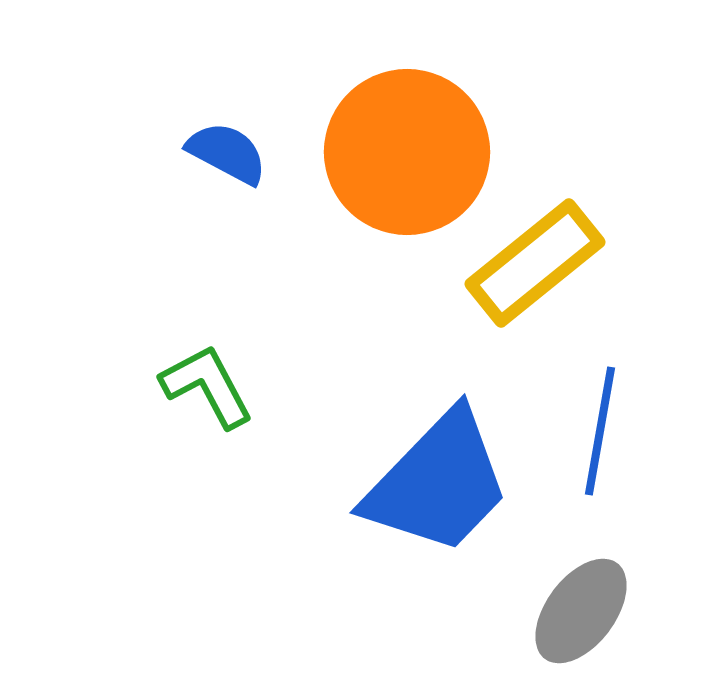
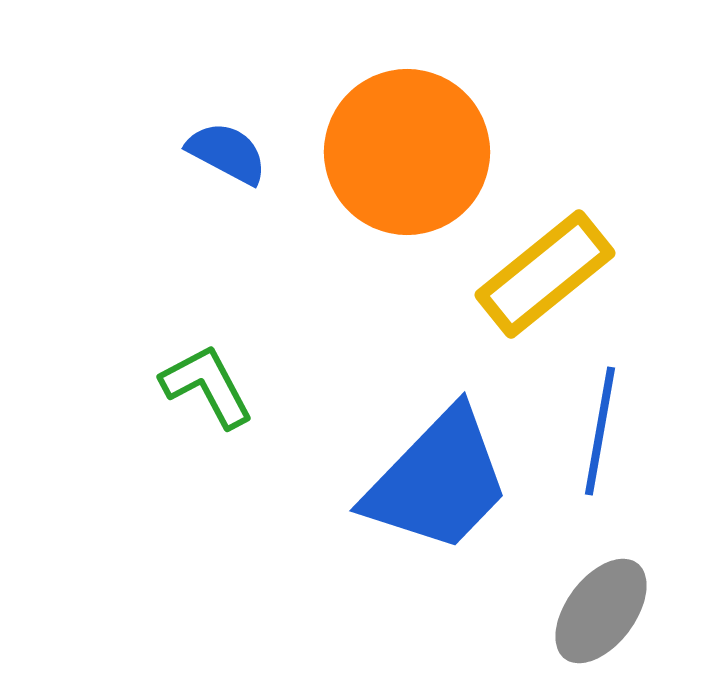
yellow rectangle: moved 10 px right, 11 px down
blue trapezoid: moved 2 px up
gray ellipse: moved 20 px right
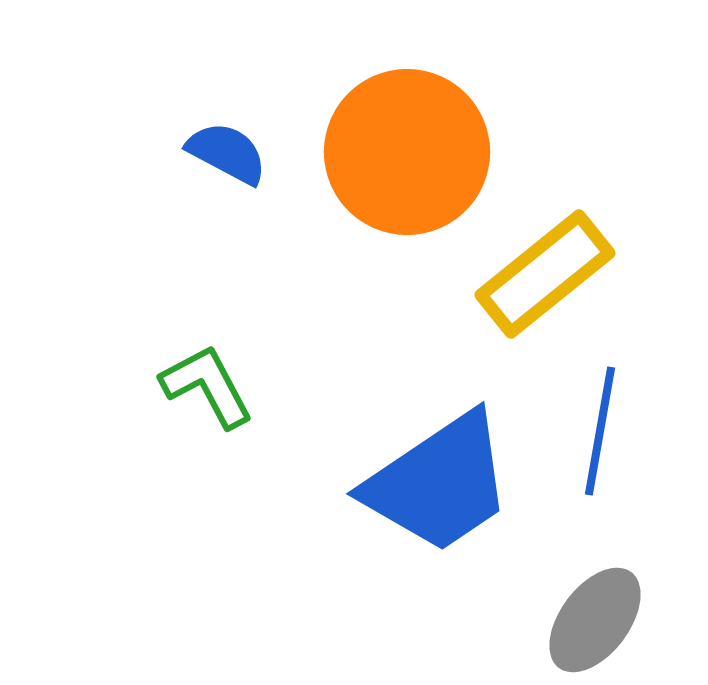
blue trapezoid: moved 1 px right, 2 px down; rotated 12 degrees clockwise
gray ellipse: moved 6 px left, 9 px down
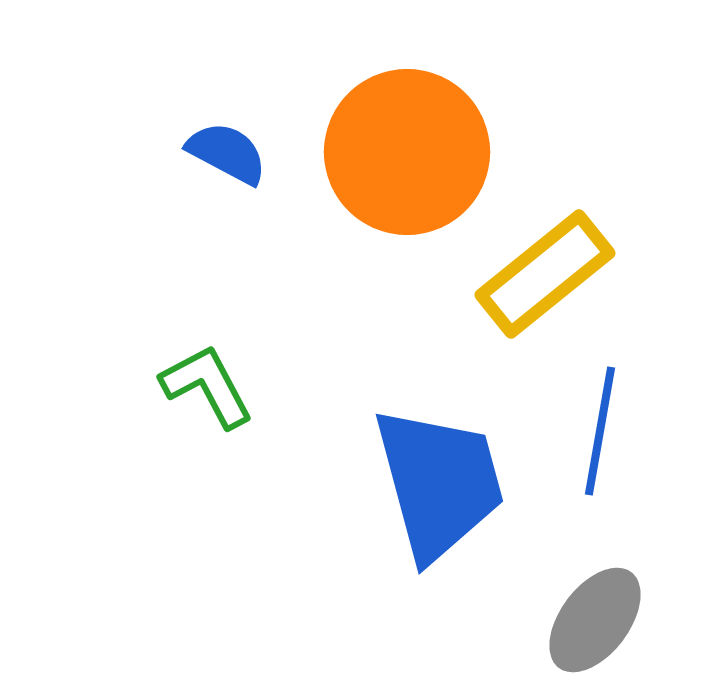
blue trapezoid: rotated 71 degrees counterclockwise
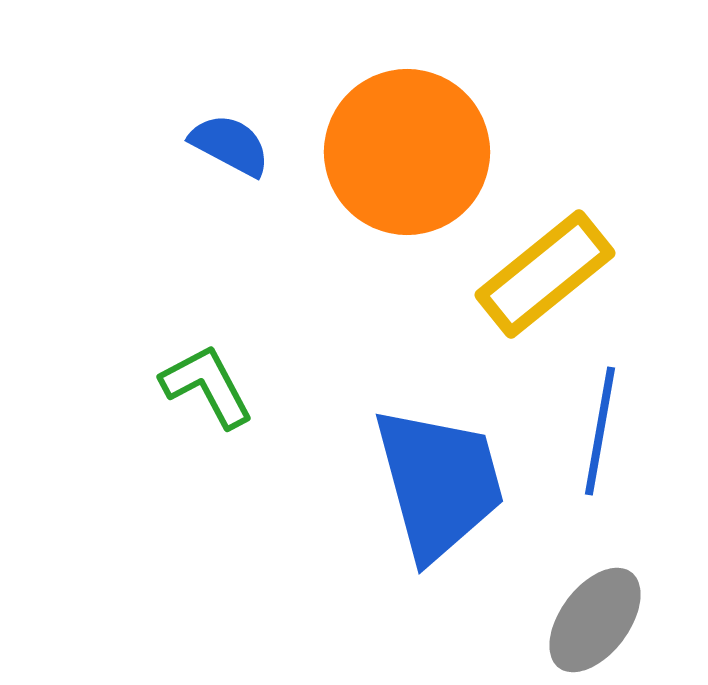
blue semicircle: moved 3 px right, 8 px up
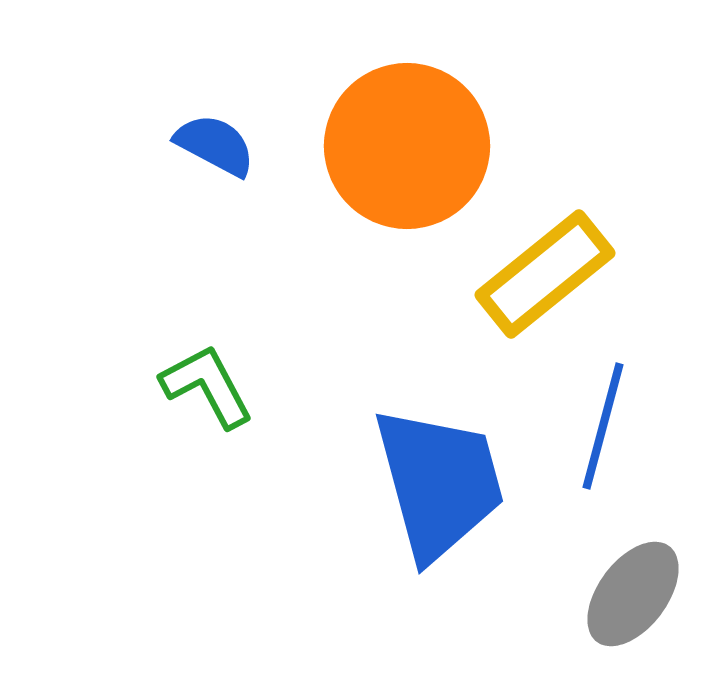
blue semicircle: moved 15 px left
orange circle: moved 6 px up
blue line: moved 3 px right, 5 px up; rotated 5 degrees clockwise
gray ellipse: moved 38 px right, 26 px up
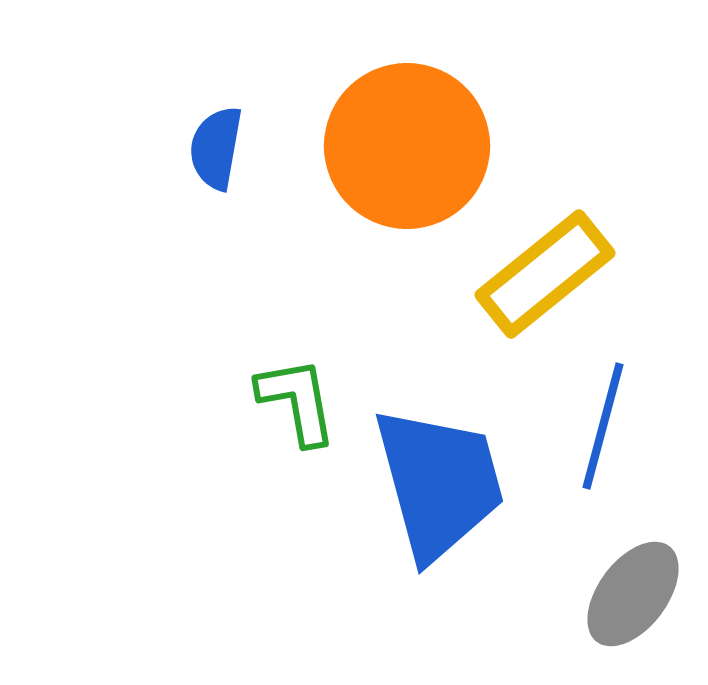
blue semicircle: moved 1 px right, 3 px down; rotated 108 degrees counterclockwise
green L-shape: moved 90 px right, 15 px down; rotated 18 degrees clockwise
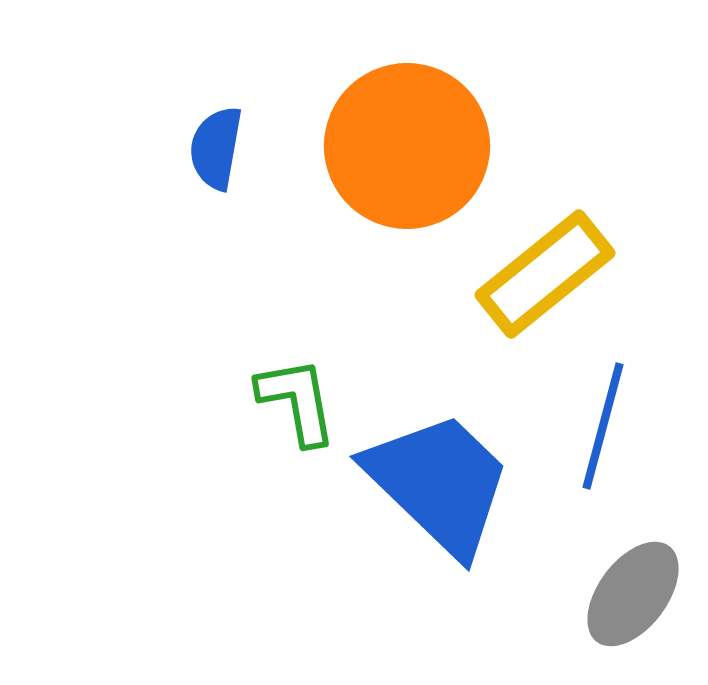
blue trapezoid: rotated 31 degrees counterclockwise
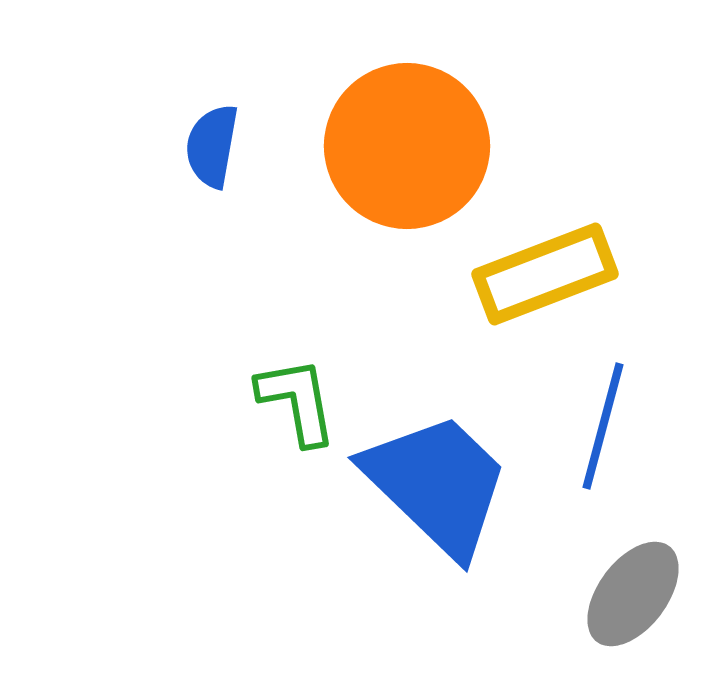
blue semicircle: moved 4 px left, 2 px up
yellow rectangle: rotated 18 degrees clockwise
blue trapezoid: moved 2 px left, 1 px down
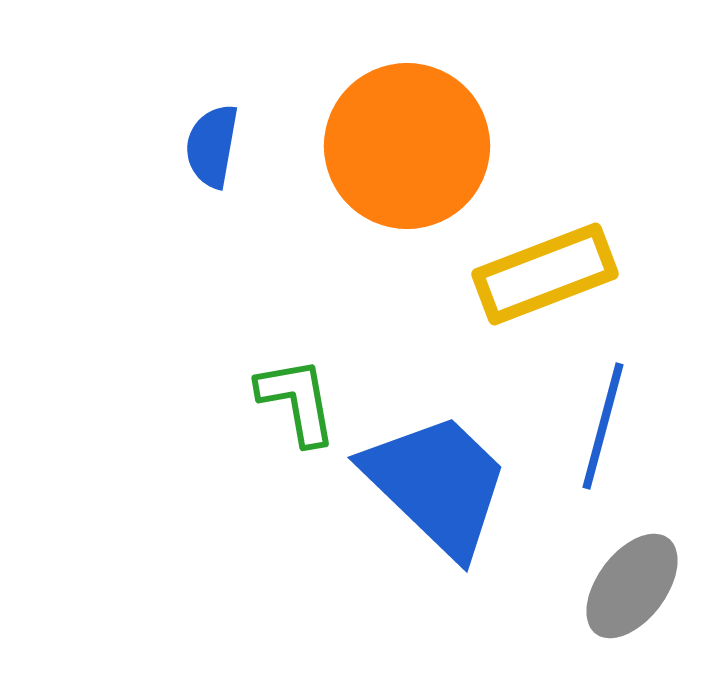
gray ellipse: moved 1 px left, 8 px up
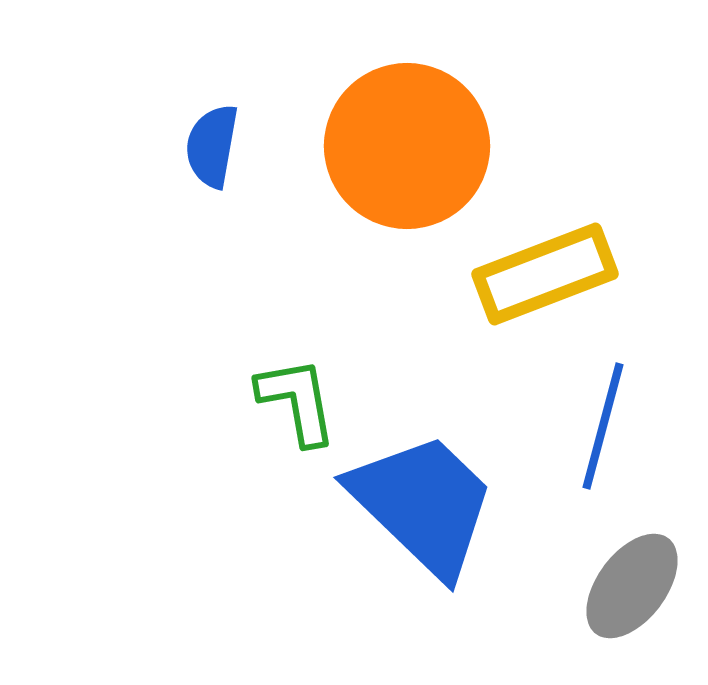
blue trapezoid: moved 14 px left, 20 px down
